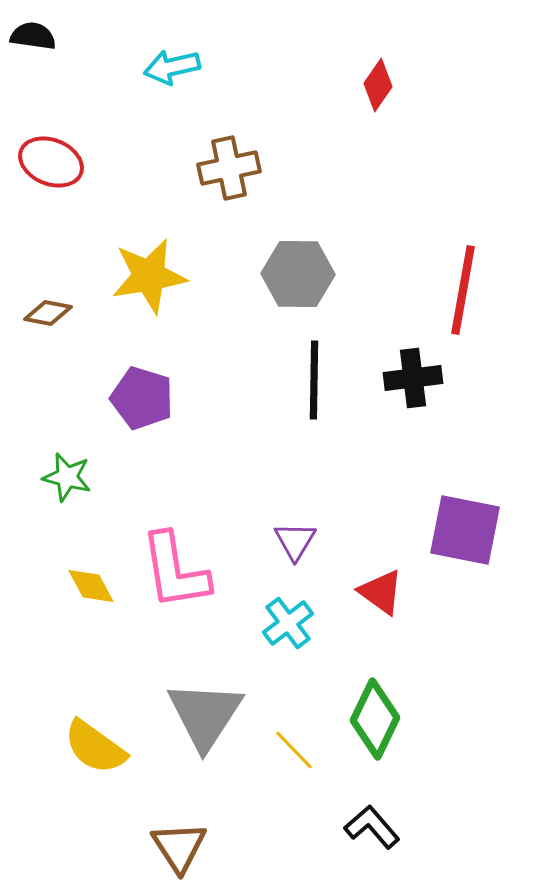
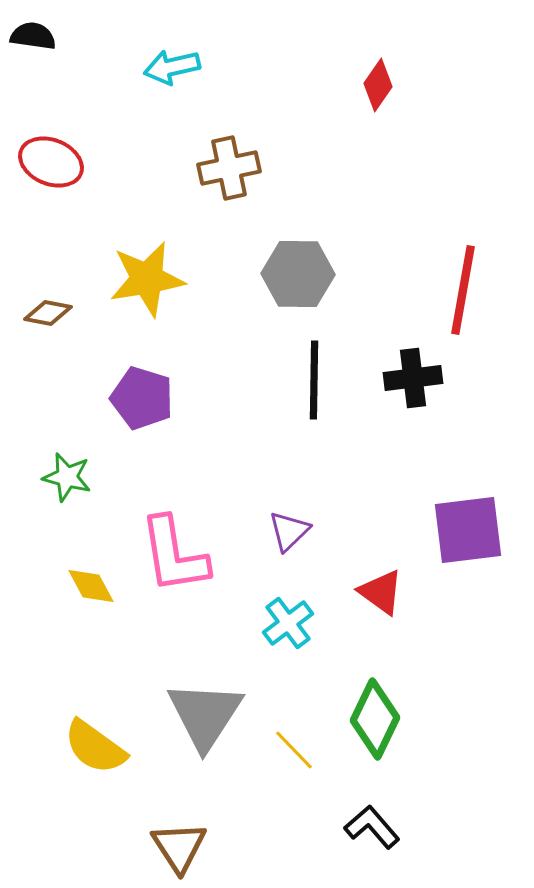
yellow star: moved 2 px left, 3 px down
purple square: moved 3 px right; rotated 18 degrees counterclockwise
purple triangle: moved 6 px left, 10 px up; rotated 15 degrees clockwise
pink L-shape: moved 1 px left, 16 px up
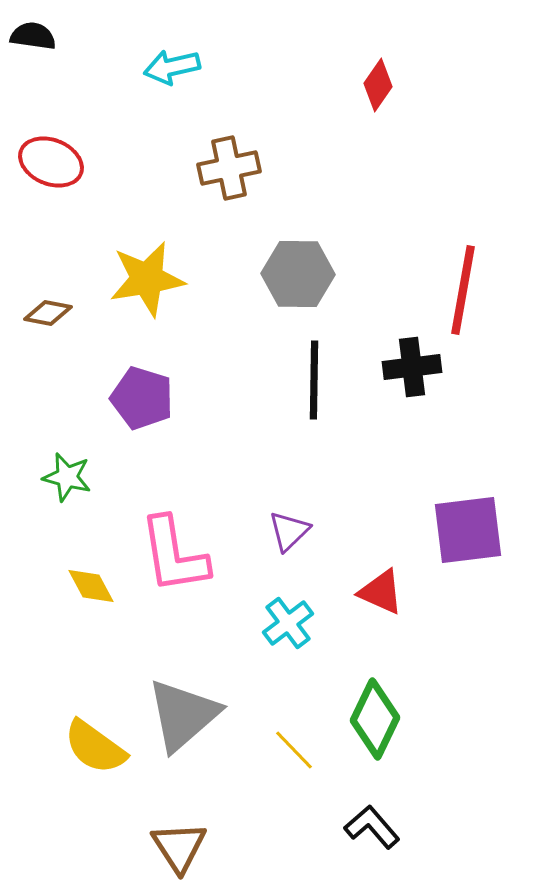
black cross: moved 1 px left, 11 px up
red triangle: rotated 12 degrees counterclockwise
gray triangle: moved 22 px left; rotated 16 degrees clockwise
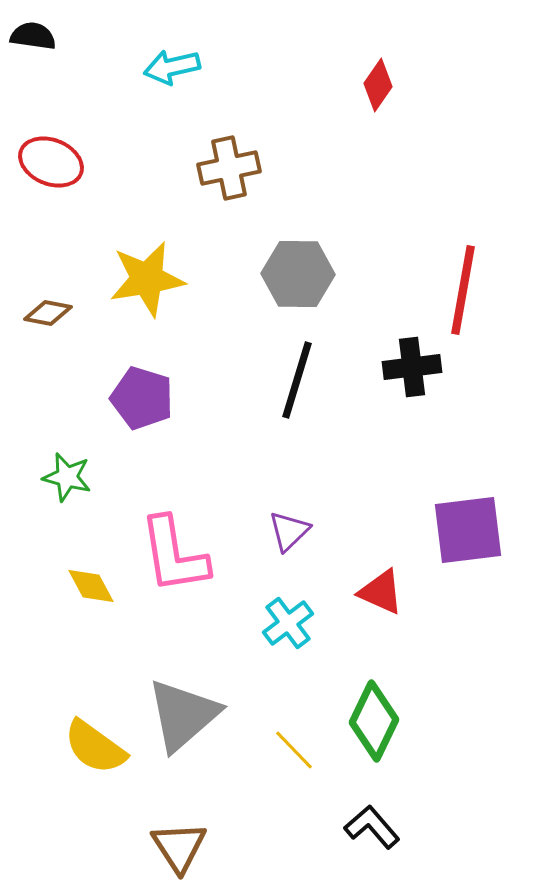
black line: moved 17 px left; rotated 16 degrees clockwise
green diamond: moved 1 px left, 2 px down
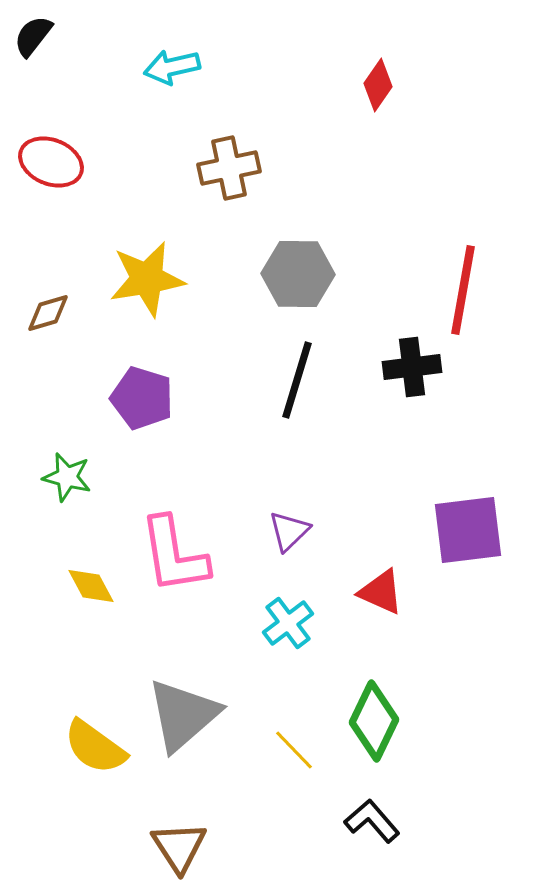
black semicircle: rotated 60 degrees counterclockwise
brown diamond: rotated 27 degrees counterclockwise
black L-shape: moved 6 px up
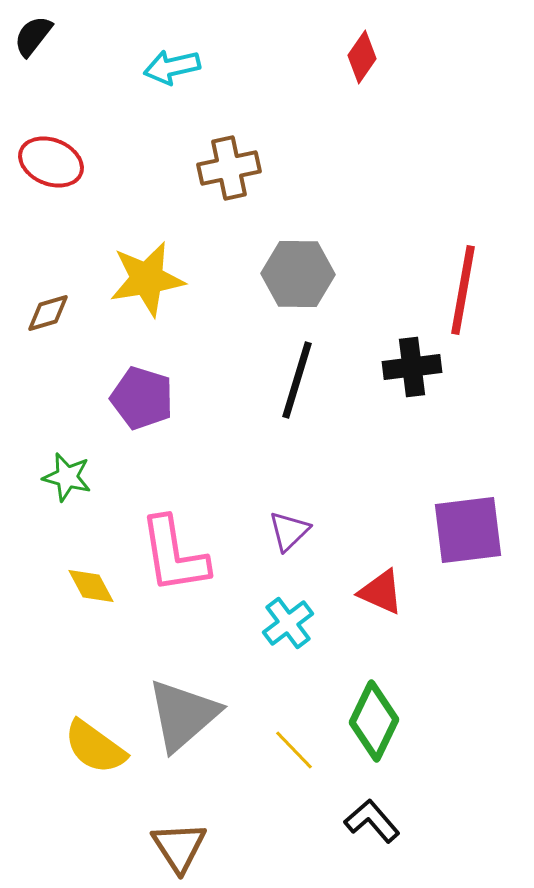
red diamond: moved 16 px left, 28 px up
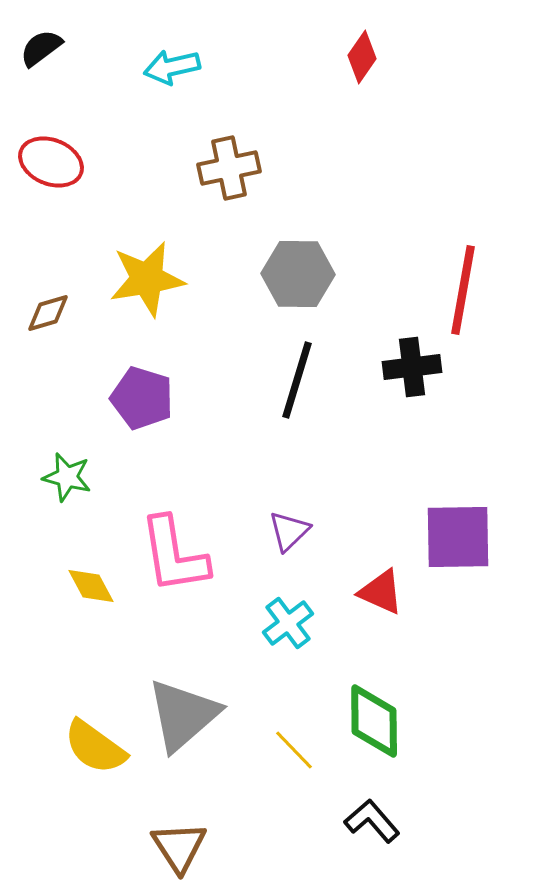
black semicircle: moved 8 px right, 12 px down; rotated 15 degrees clockwise
purple square: moved 10 px left, 7 px down; rotated 6 degrees clockwise
green diamond: rotated 26 degrees counterclockwise
